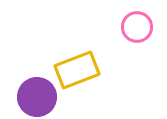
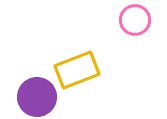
pink circle: moved 2 px left, 7 px up
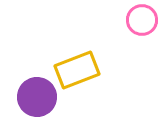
pink circle: moved 7 px right
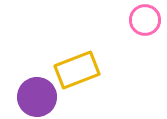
pink circle: moved 3 px right
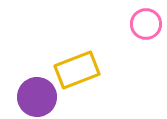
pink circle: moved 1 px right, 4 px down
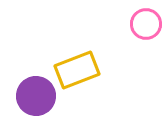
purple circle: moved 1 px left, 1 px up
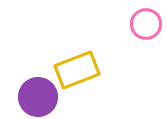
purple circle: moved 2 px right, 1 px down
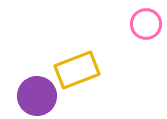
purple circle: moved 1 px left, 1 px up
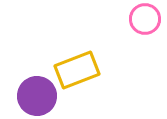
pink circle: moved 1 px left, 5 px up
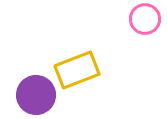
purple circle: moved 1 px left, 1 px up
